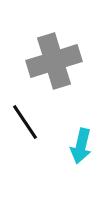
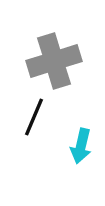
black line: moved 9 px right, 5 px up; rotated 57 degrees clockwise
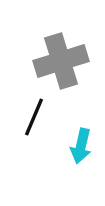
gray cross: moved 7 px right
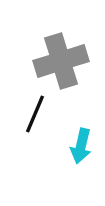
black line: moved 1 px right, 3 px up
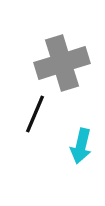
gray cross: moved 1 px right, 2 px down
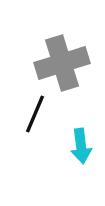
cyan arrow: rotated 20 degrees counterclockwise
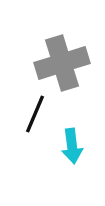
cyan arrow: moved 9 px left
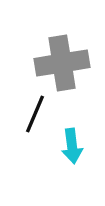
gray cross: rotated 8 degrees clockwise
